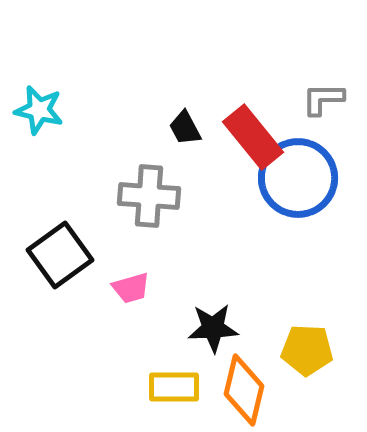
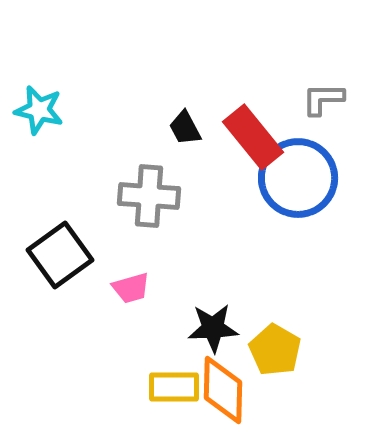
yellow pentagon: moved 32 px left; rotated 27 degrees clockwise
orange diamond: moved 21 px left; rotated 12 degrees counterclockwise
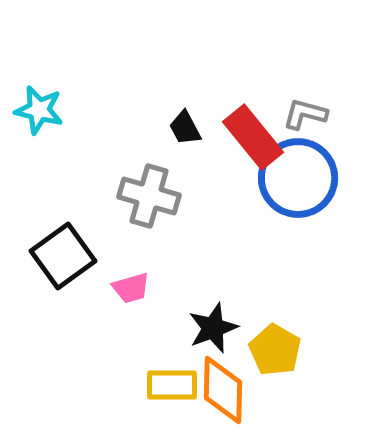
gray L-shape: moved 18 px left, 15 px down; rotated 15 degrees clockwise
gray cross: rotated 12 degrees clockwise
black square: moved 3 px right, 1 px down
black star: rotated 18 degrees counterclockwise
yellow rectangle: moved 2 px left, 2 px up
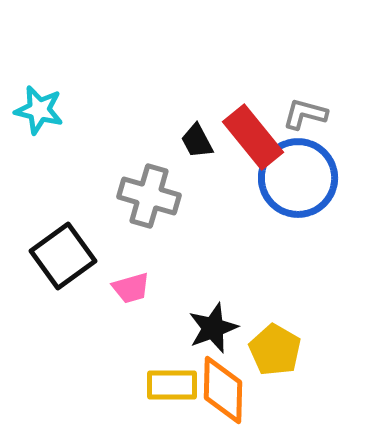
black trapezoid: moved 12 px right, 13 px down
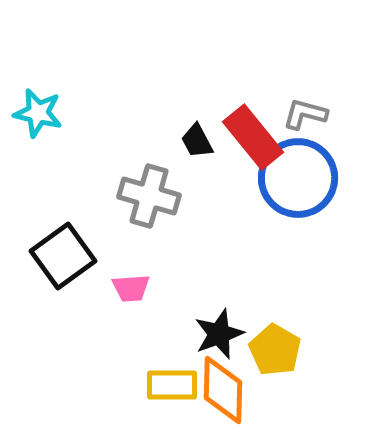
cyan star: moved 1 px left, 3 px down
pink trapezoid: rotated 12 degrees clockwise
black star: moved 6 px right, 6 px down
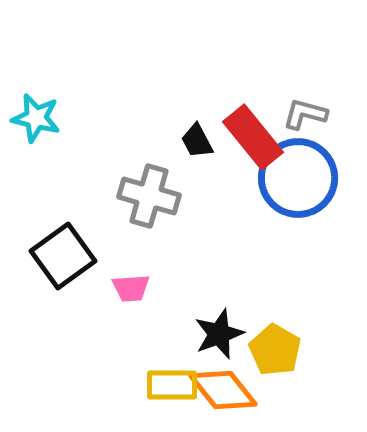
cyan star: moved 2 px left, 5 px down
orange diamond: rotated 40 degrees counterclockwise
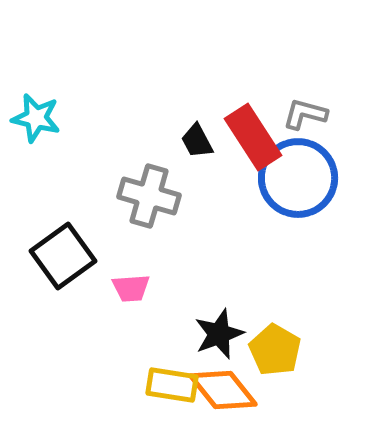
red rectangle: rotated 6 degrees clockwise
yellow rectangle: rotated 9 degrees clockwise
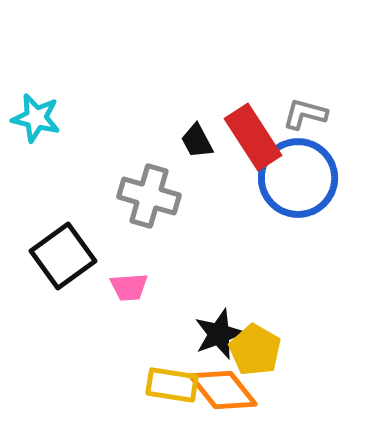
pink trapezoid: moved 2 px left, 1 px up
yellow pentagon: moved 20 px left
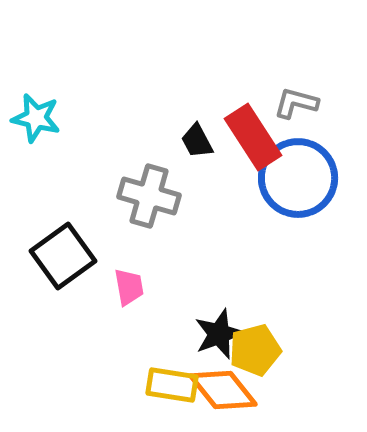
gray L-shape: moved 9 px left, 11 px up
pink trapezoid: rotated 96 degrees counterclockwise
yellow pentagon: rotated 27 degrees clockwise
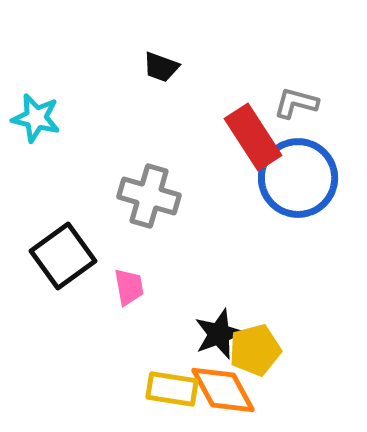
black trapezoid: moved 36 px left, 74 px up; rotated 42 degrees counterclockwise
yellow rectangle: moved 4 px down
orange diamond: rotated 10 degrees clockwise
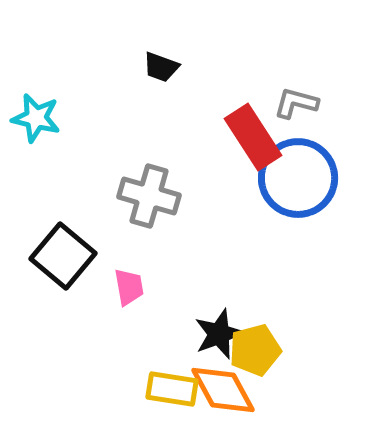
black square: rotated 14 degrees counterclockwise
